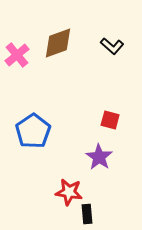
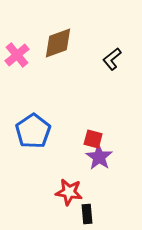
black L-shape: moved 13 px down; rotated 100 degrees clockwise
red square: moved 17 px left, 19 px down
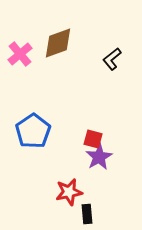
pink cross: moved 3 px right, 1 px up
purple star: rotated 8 degrees clockwise
red star: rotated 20 degrees counterclockwise
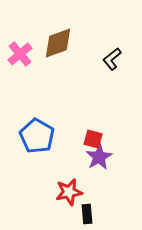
blue pentagon: moved 4 px right, 5 px down; rotated 8 degrees counterclockwise
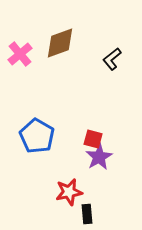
brown diamond: moved 2 px right
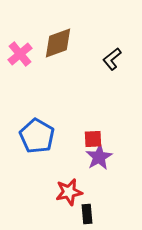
brown diamond: moved 2 px left
red square: rotated 18 degrees counterclockwise
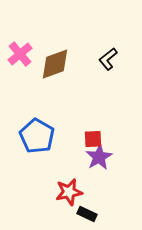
brown diamond: moved 3 px left, 21 px down
black L-shape: moved 4 px left
black rectangle: rotated 60 degrees counterclockwise
